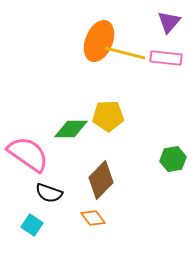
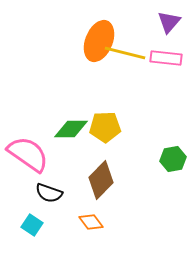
yellow pentagon: moved 3 px left, 11 px down
orange diamond: moved 2 px left, 4 px down
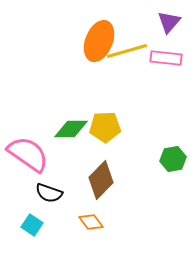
yellow line: moved 2 px right, 2 px up; rotated 30 degrees counterclockwise
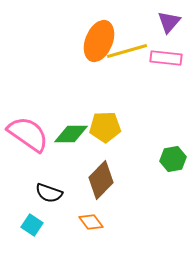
green diamond: moved 5 px down
pink semicircle: moved 20 px up
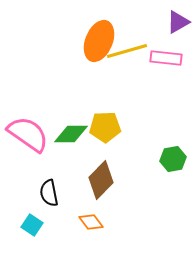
purple triangle: moved 9 px right; rotated 20 degrees clockwise
black semicircle: rotated 60 degrees clockwise
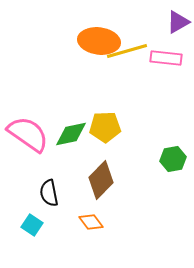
orange ellipse: rotated 75 degrees clockwise
green diamond: rotated 12 degrees counterclockwise
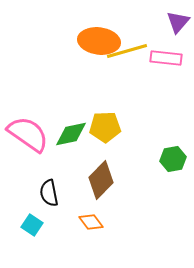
purple triangle: rotated 20 degrees counterclockwise
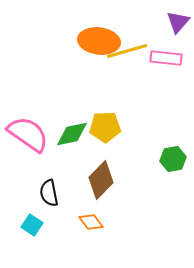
green diamond: moved 1 px right
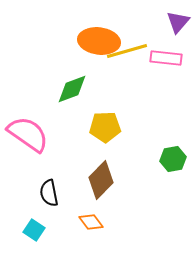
green diamond: moved 45 px up; rotated 8 degrees counterclockwise
cyan square: moved 2 px right, 5 px down
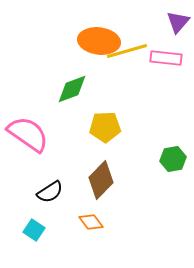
black semicircle: moved 1 px right, 1 px up; rotated 112 degrees counterclockwise
